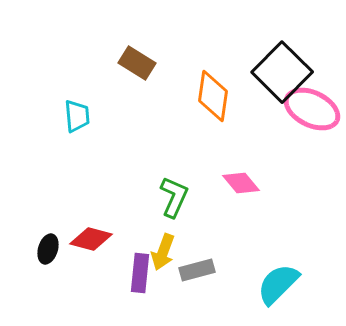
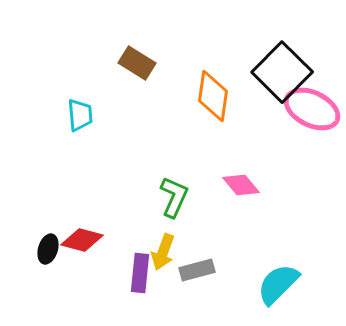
cyan trapezoid: moved 3 px right, 1 px up
pink diamond: moved 2 px down
red diamond: moved 9 px left, 1 px down
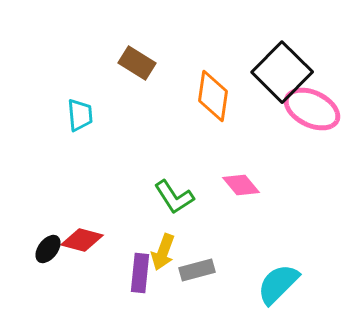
green L-shape: rotated 123 degrees clockwise
black ellipse: rotated 20 degrees clockwise
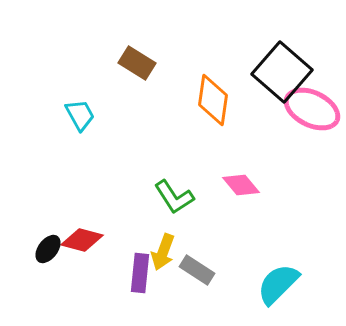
black square: rotated 4 degrees counterclockwise
orange diamond: moved 4 px down
cyan trapezoid: rotated 24 degrees counterclockwise
gray rectangle: rotated 48 degrees clockwise
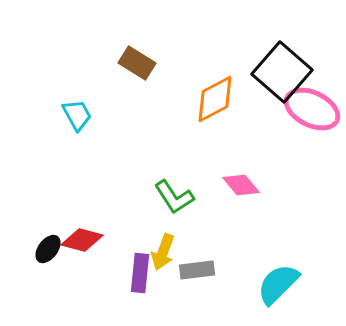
orange diamond: moved 2 px right, 1 px up; rotated 54 degrees clockwise
cyan trapezoid: moved 3 px left
gray rectangle: rotated 40 degrees counterclockwise
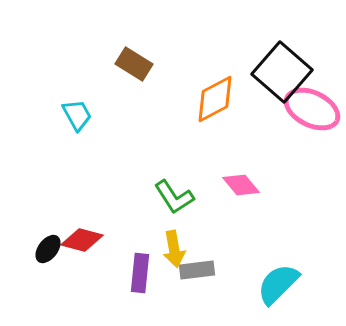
brown rectangle: moved 3 px left, 1 px down
yellow arrow: moved 11 px right, 3 px up; rotated 30 degrees counterclockwise
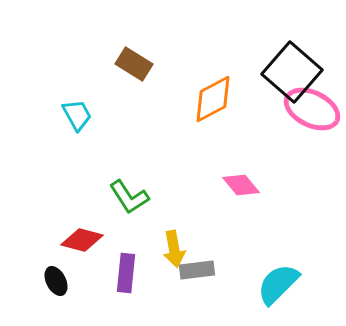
black square: moved 10 px right
orange diamond: moved 2 px left
green L-shape: moved 45 px left
black ellipse: moved 8 px right, 32 px down; rotated 64 degrees counterclockwise
purple rectangle: moved 14 px left
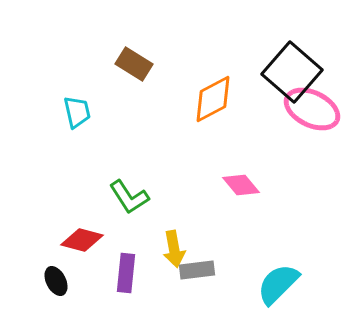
cyan trapezoid: moved 3 px up; rotated 16 degrees clockwise
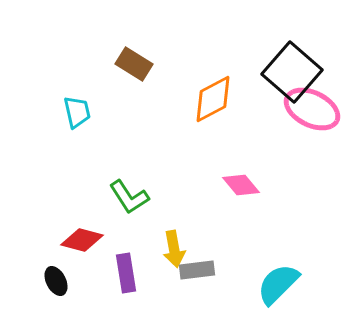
purple rectangle: rotated 15 degrees counterclockwise
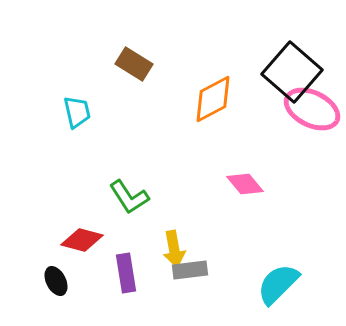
pink diamond: moved 4 px right, 1 px up
gray rectangle: moved 7 px left
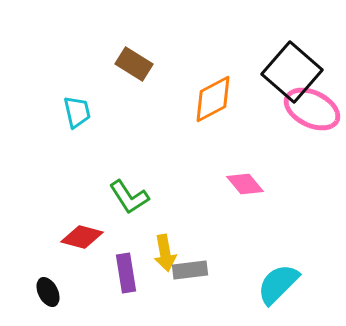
red diamond: moved 3 px up
yellow arrow: moved 9 px left, 4 px down
black ellipse: moved 8 px left, 11 px down
